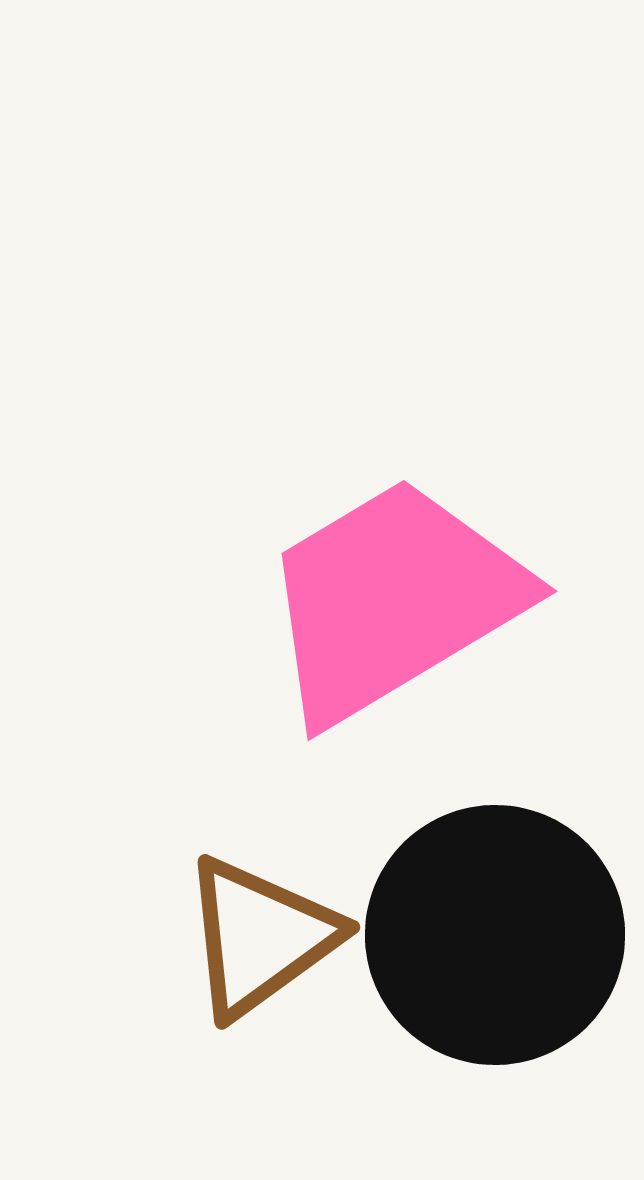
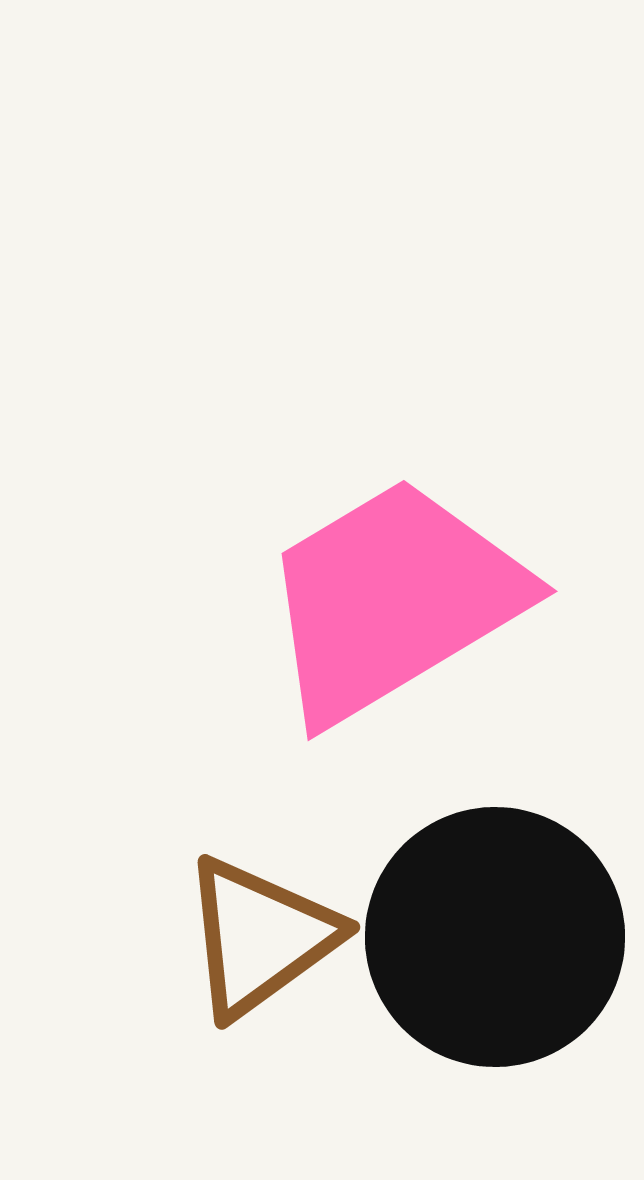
black circle: moved 2 px down
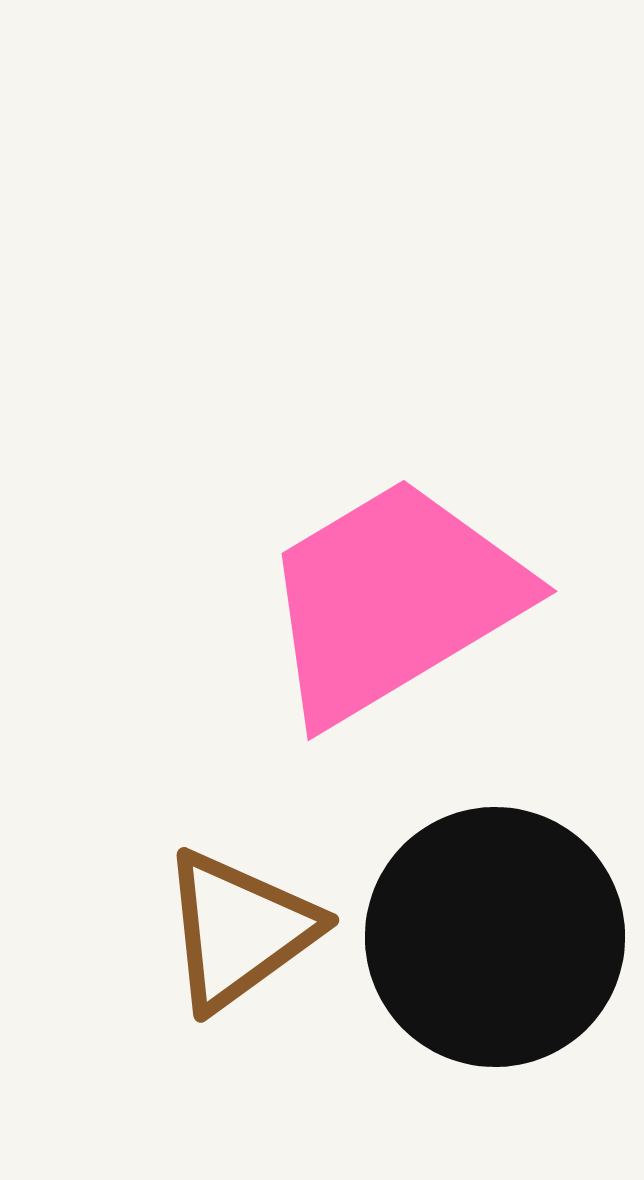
brown triangle: moved 21 px left, 7 px up
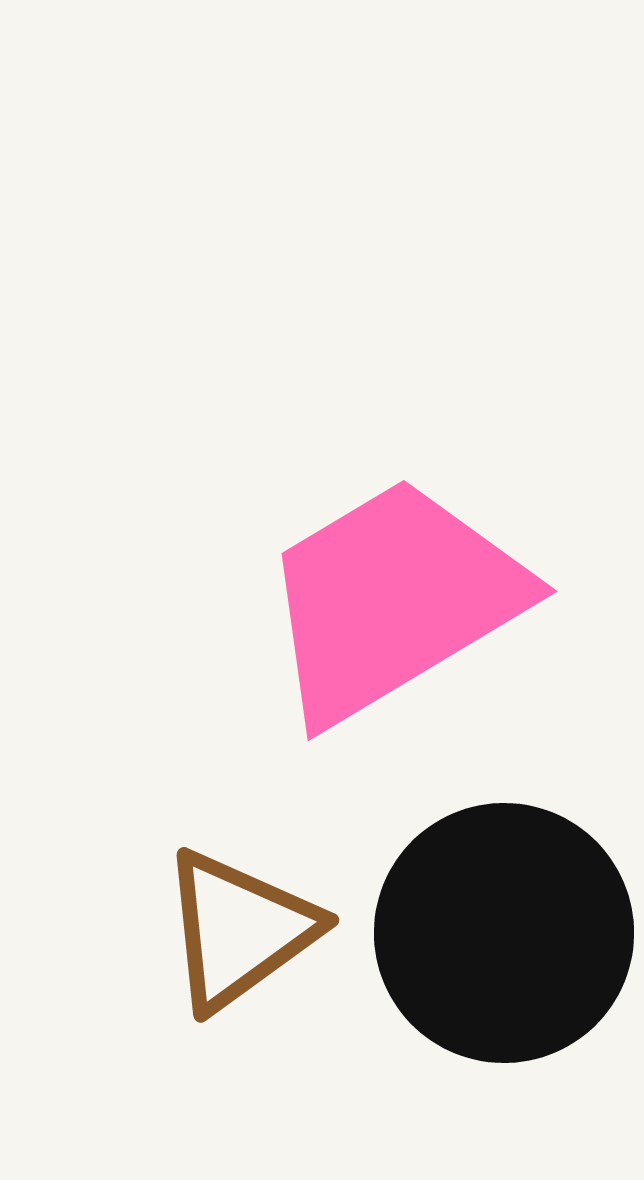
black circle: moved 9 px right, 4 px up
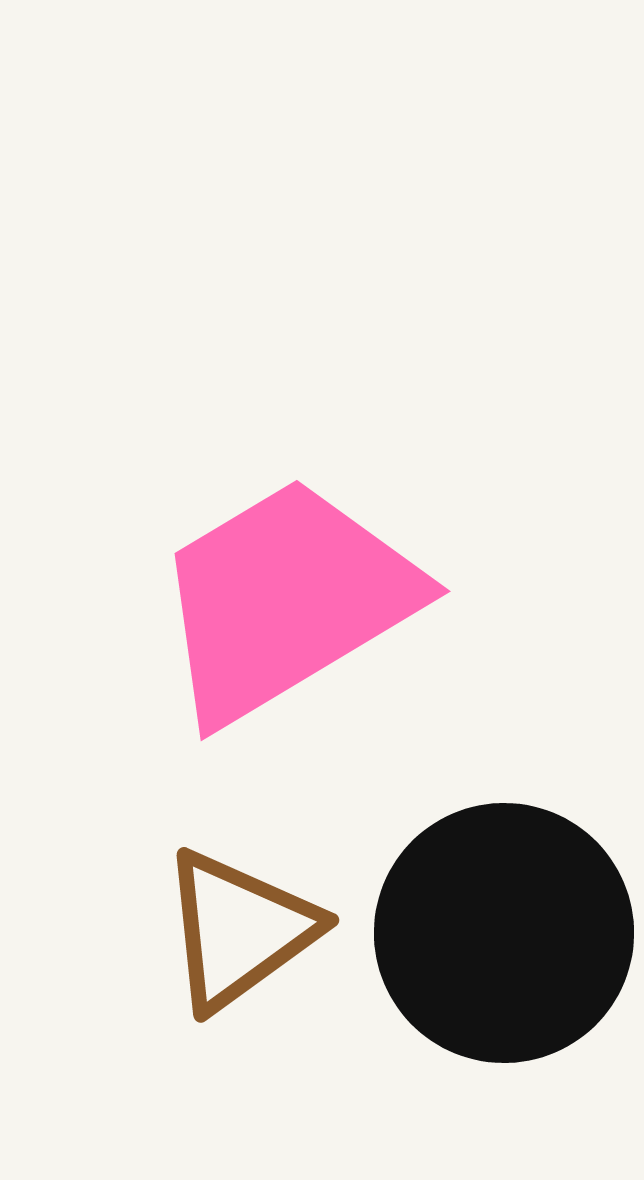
pink trapezoid: moved 107 px left
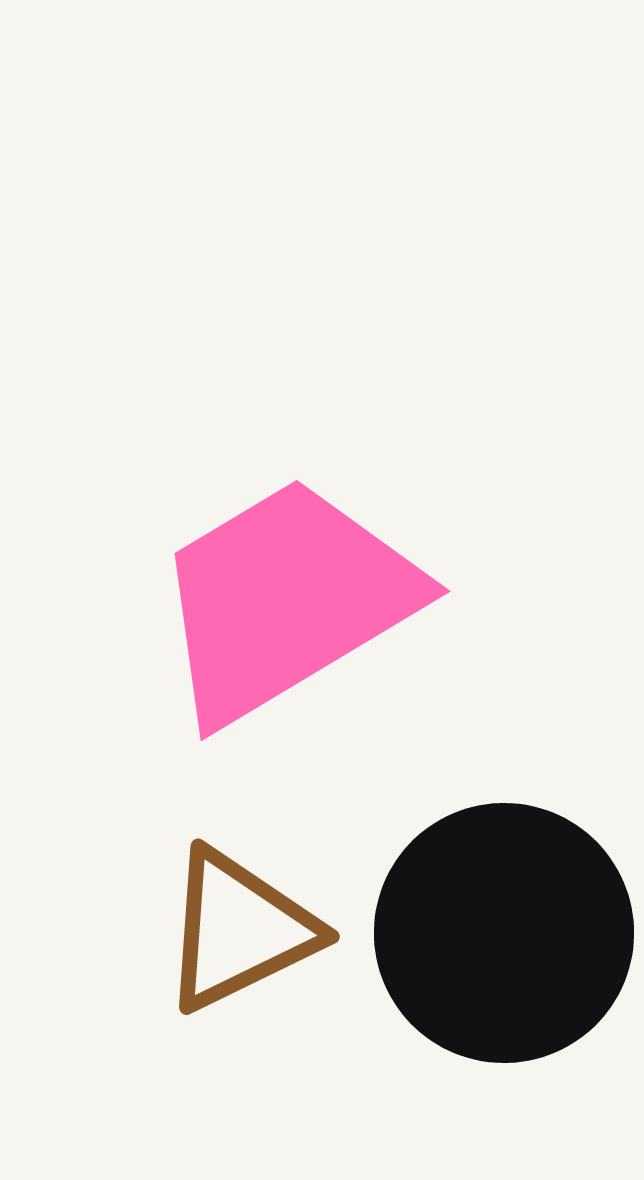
brown triangle: rotated 10 degrees clockwise
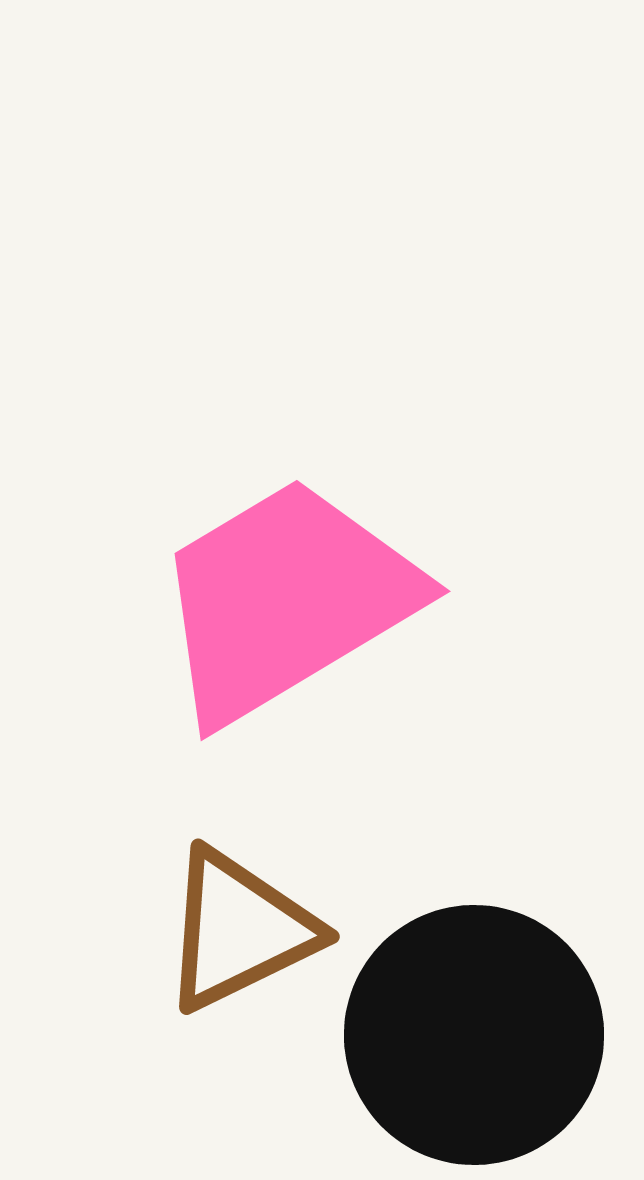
black circle: moved 30 px left, 102 px down
